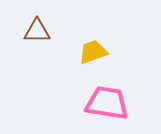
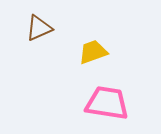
brown triangle: moved 2 px right, 3 px up; rotated 24 degrees counterclockwise
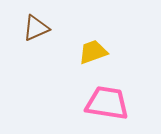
brown triangle: moved 3 px left
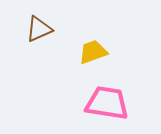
brown triangle: moved 3 px right, 1 px down
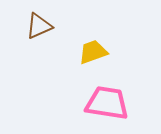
brown triangle: moved 3 px up
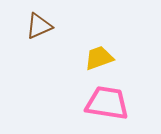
yellow trapezoid: moved 6 px right, 6 px down
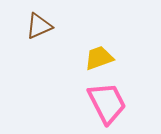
pink trapezoid: rotated 54 degrees clockwise
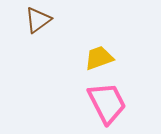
brown triangle: moved 1 px left, 6 px up; rotated 12 degrees counterclockwise
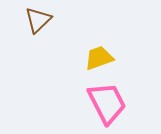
brown triangle: rotated 8 degrees counterclockwise
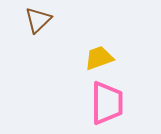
pink trapezoid: rotated 27 degrees clockwise
